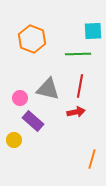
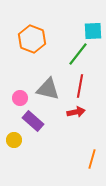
green line: rotated 50 degrees counterclockwise
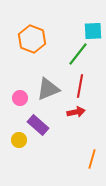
gray triangle: rotated 35 degrees counterclockwise
purple rectangle: moved 5 px right, 4 px down
yellow circle: moved 5 px right
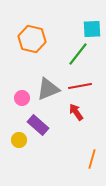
cyan square: moved 1 px left, 2 px up
orange hexagon: rotated 8 degrees counterclockwise
red line: rotated 70 degrees clockwise
pink circle: moved 2 px right
red arrow: rotated 114 degrees counterclockwise
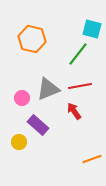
cyan square: rotated 18 degrees clockwise
red arrow: moved 2 px left, 1 px up
yellow circle: moved 2 px down
orange line: rotated 54 degrees clockwise
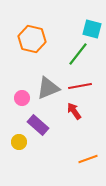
gray triangle: moved 1 px up
orange line: moved 4 px left
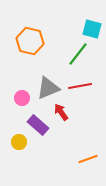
orange hexagon: moved 2 px left, 2 px down
red arrow: moved 13 px left, 1 px down
